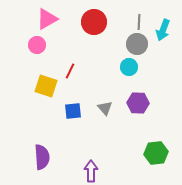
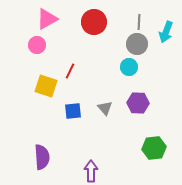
cyan arrow: moved 3 px right, 2 px down
green hexagon: moved 2 px left, 5 px up
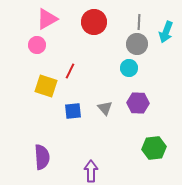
cyan circle: moved 1 px down
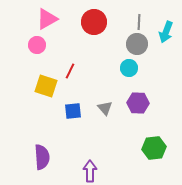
purple arrow: moved 1 px left
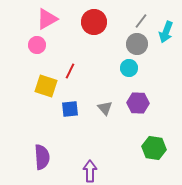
gray line: moved 2 px right, 1 px up; rotated 35 degrees clockwise
blue square: moved 3 px left, 2 px up
green hexagon: rotated 15 degrees clockwise
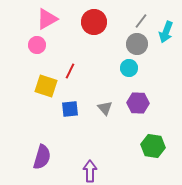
green hexagon: moved 1 px left, 2 px up
purple semicircle: rotated 20 degrees clockwise
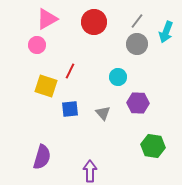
gray line: moved 4 px left
cyan circle: moved 11 px left, 9 px down
gray triangle: moved 2 px left, 5 px down
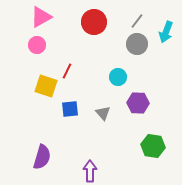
pink triangle: moved 6 px left, 2 px up
red line: moved 3 px left
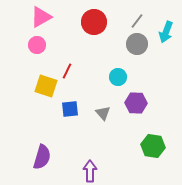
purple hexagon: moved 2 px left
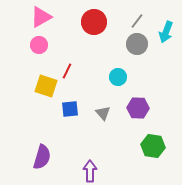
pink circle: moved 2 px right
purple hexagon: moved 2 px right, 5 px down
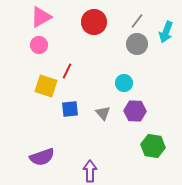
cyan circle: moved 6 px right, 6 px down
purple hexagon: moved 3 px left, 3 px down
purple semicircle: rotated 55 degrees clockwise
